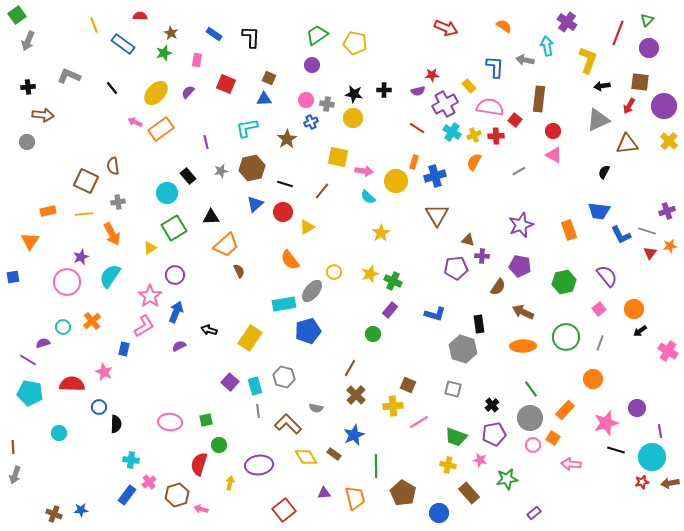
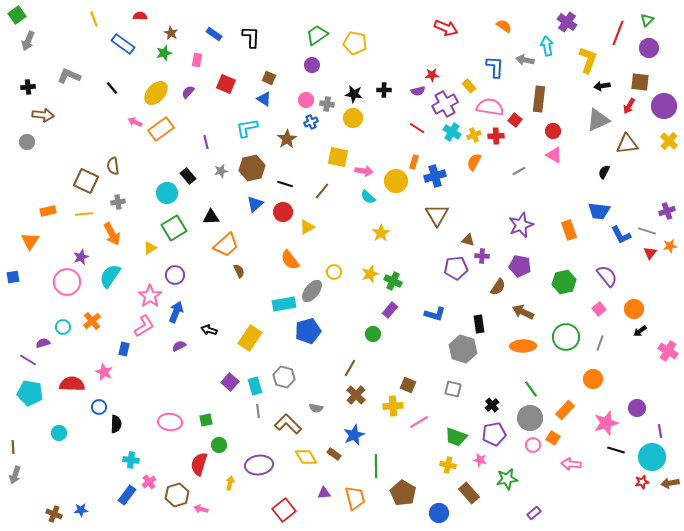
yellow line at (94, 25): moved 6 px up
blue triangle at (264, 99): rotated 35 degrees clockwise
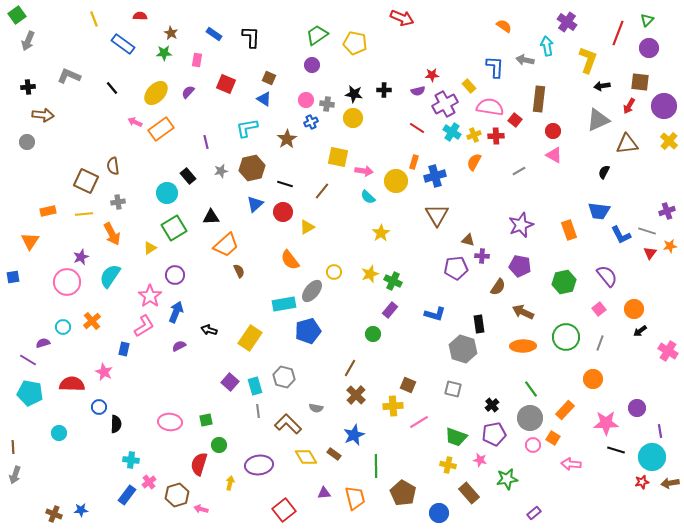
red arrow at (446, 28): moved 44 px left, 10 px up
green star at (164, 53): rotated 14 degrees clockwise
pink star at (606, 423): rotated 15 degrees clockwise
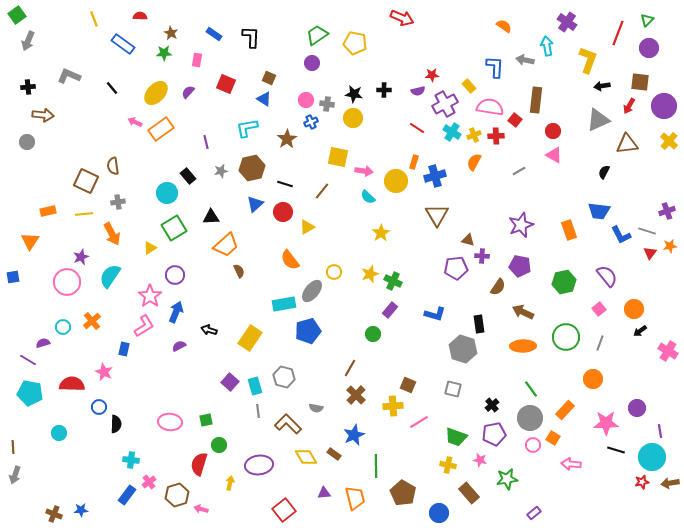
purple circle at (312, 65): moved 2 px up
brown rectangle at (539, 99): moved 3 px left, 1 px down
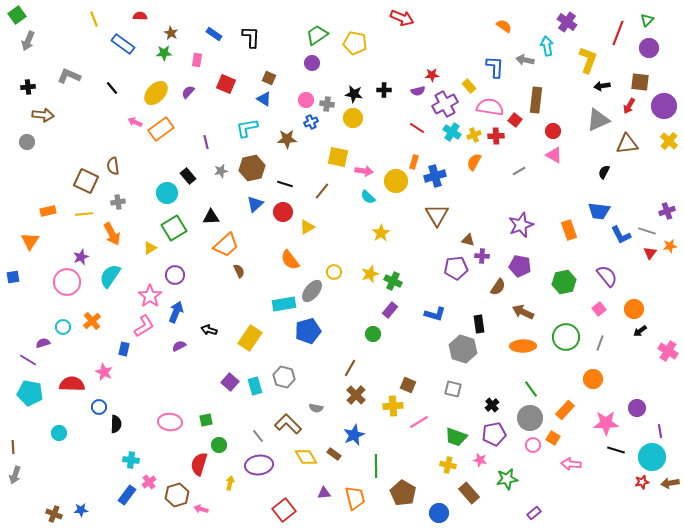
brown star at (287, 139): rotated 30 degrees clockwise
gray line at (258, 411): moved 25 px down; rotated 32 degrees counterclockwise
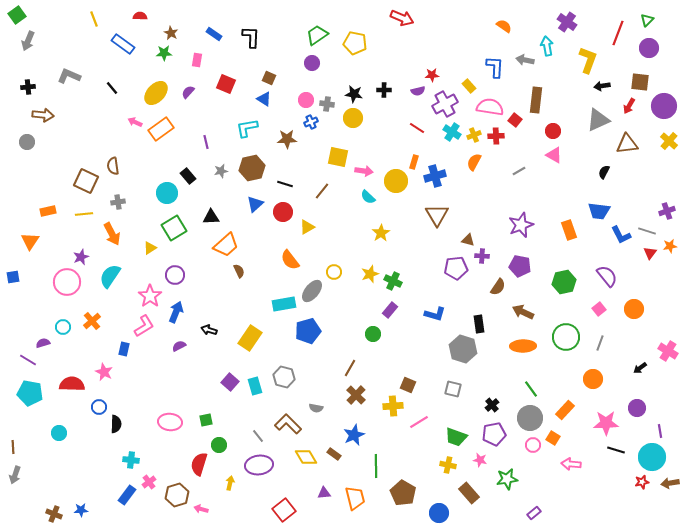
black arrow at (640, 331): moved 37 px down
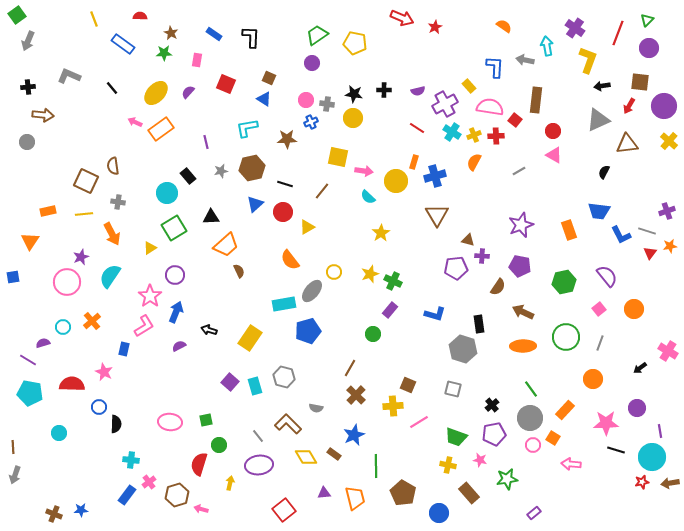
purple cross at (567, 22): moved 8 px right, 6 px down
red star at (432, 75): moved 3 px right, 48 px up; rotated 24 degrees counterclockwise
gray cross at (118, 202): rotated 16 degrees clockwise
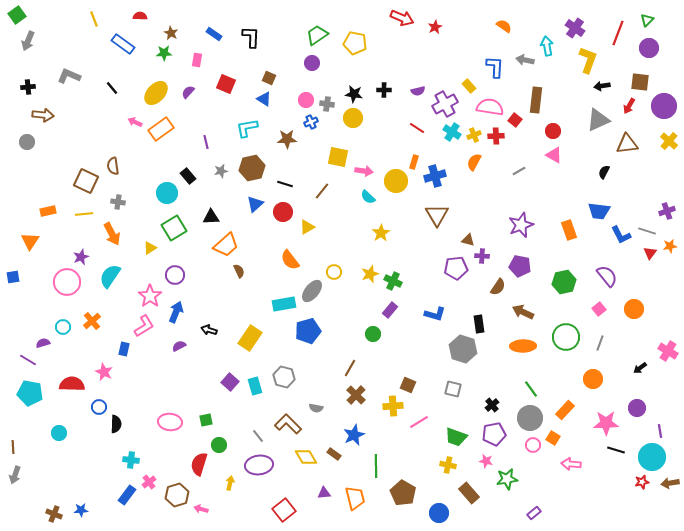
pink star at (480, 460): moved 6 px right, 1 px down
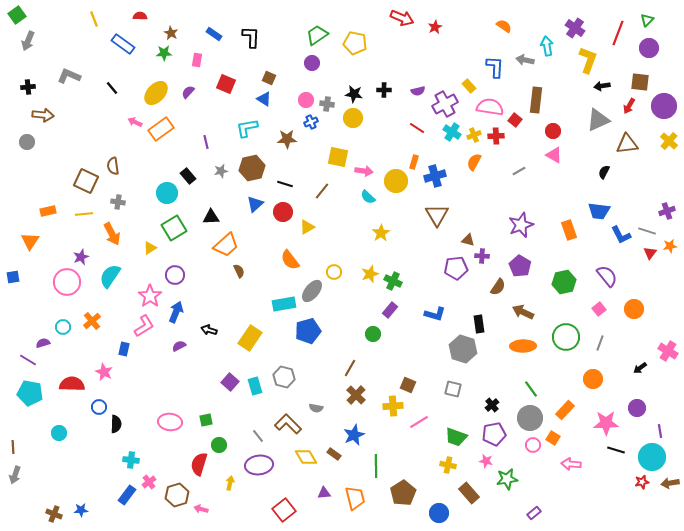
purple pentagon at (520, 266): rotated 20 degrees clockwise
brown pentagon at (403, 493): rotated 10 degrees clockwise
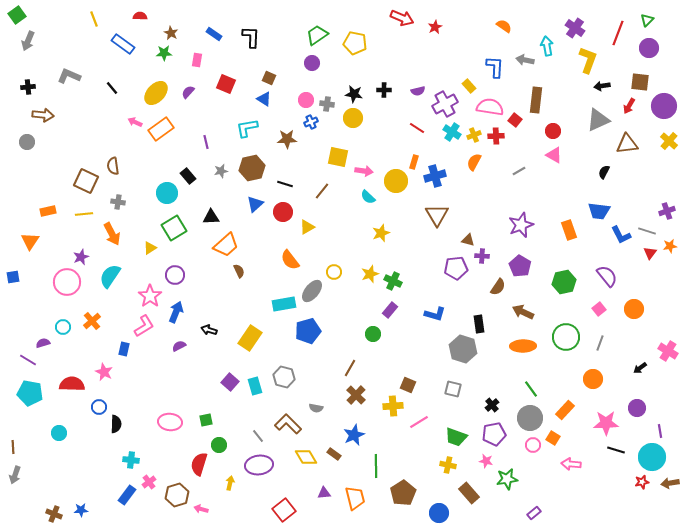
yellow star at (381, 233): rotated 12 degrees clockwise
